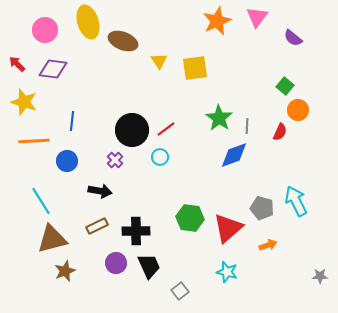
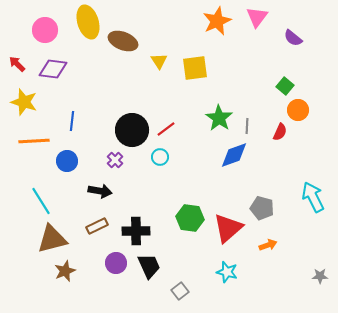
cyan arrow: moved 17 px right, 4 px up
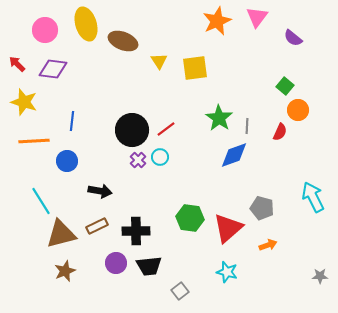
yellow ellipse: moved 2 px left, 2 px down
purple cross: moved 23 px right
brown triangle: moved 9 px right, 5 px up
black trapezoid: rotated 108 degrees clockwise
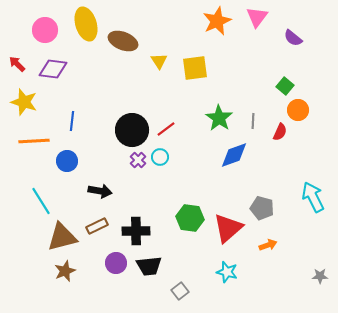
gray line: moved 6 px right, 5 px up
brown triangle: moved 1 px right, 3 px down
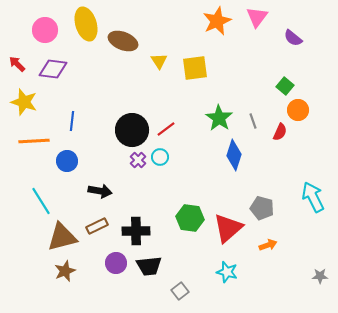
gray line: rotated 21 degrees counterclockwise
blue diamond: rotated 52 degrees counterclockwise
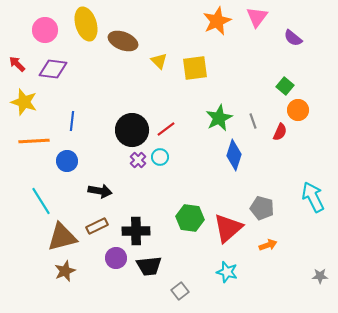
yellow triangle: rotated 12 degrees counterclockwise
green star: rotated 12 degrees clockwise
purple circle: moved 5 px up
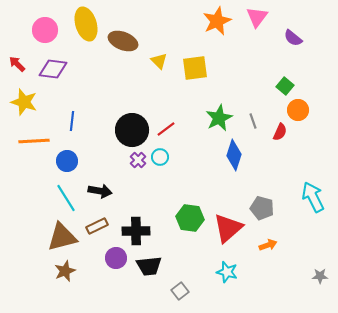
cyan line: moved 25 px right, 3 px up
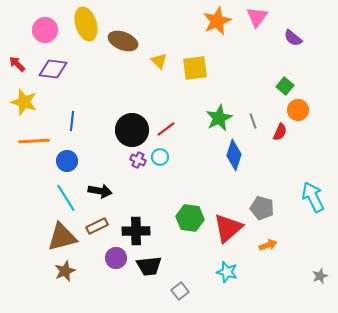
purple cross: rotated 21 degrees counterclockwise
gray star: rotated 21 degrees counterclockwise
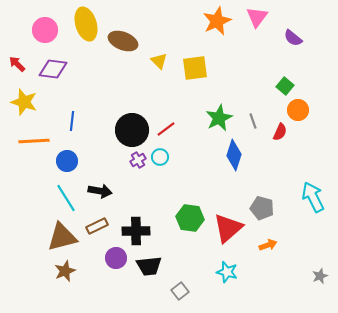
purple cross: rotated 35 degrees clockwise
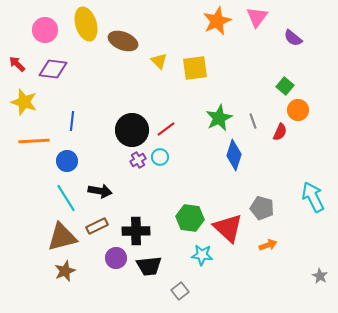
red triangle: rotated 36 degrees counterclockwise
cyan star: moved 25 px left, 17 px up; rotated 10 degrees counterclockwise
gray star: rotated 21 degrees counterclockwise
